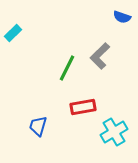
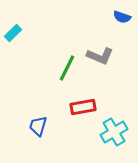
gray L-shape: rotated 112 degrees counterclockwise
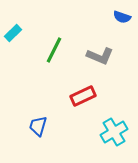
green line: moved 13 px left, 18 px up
red rectangle: moved 11 px up; rotated 15 degrees counterclockwise
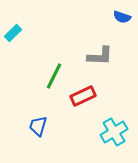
green line: moved 26 px down
gray L-shape: rotated 20 degrees counterclockwise
